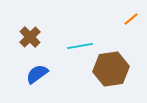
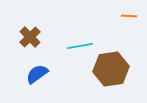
orange line: moved 2 px left, 3 px up; rotated 42 degrees clockwise
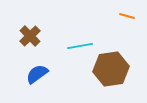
orange line: moved 2 px left; rotated 14 degrees clockwise
brown cross: moved 1 px up
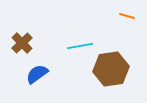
brown cross: moved 8 px left, 7 px down
